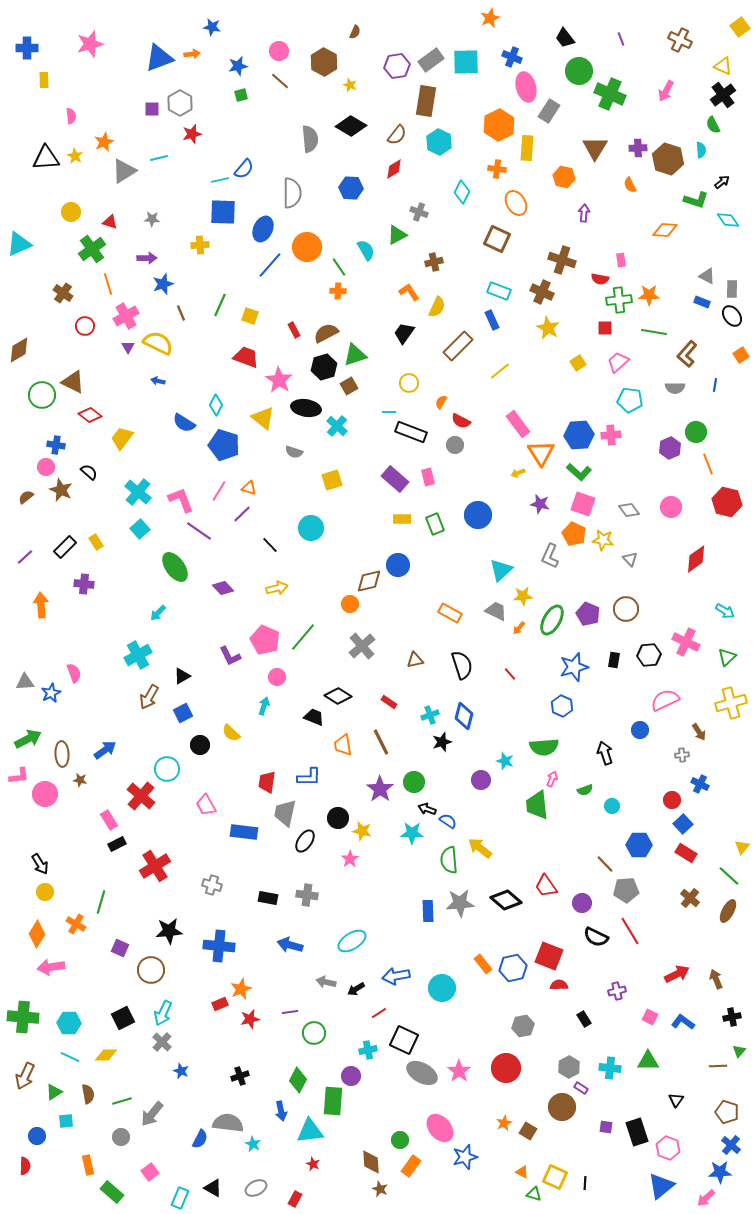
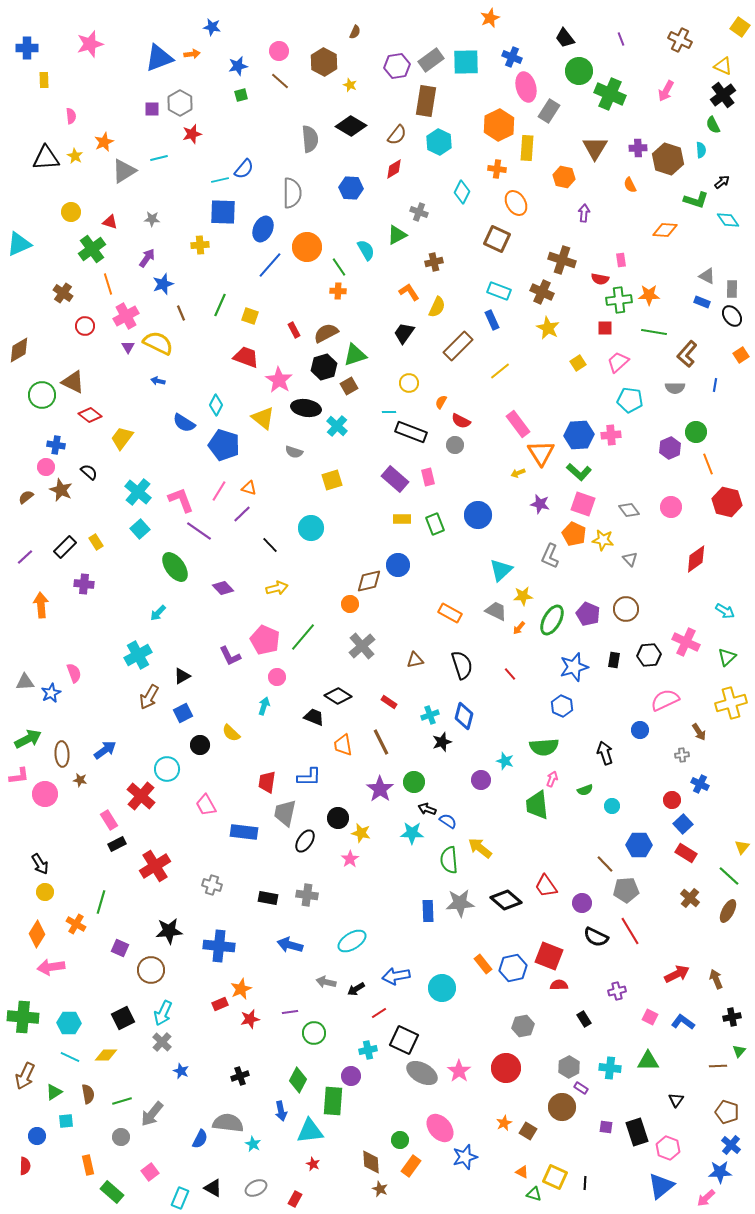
yellow square at (740, 27): rotated 18 degrees counterclockwise
purple arrow at (147, 258): rotated 54 degrees counterclockwise
yellow star at (362, 831): moved 1 px left, 2 px down
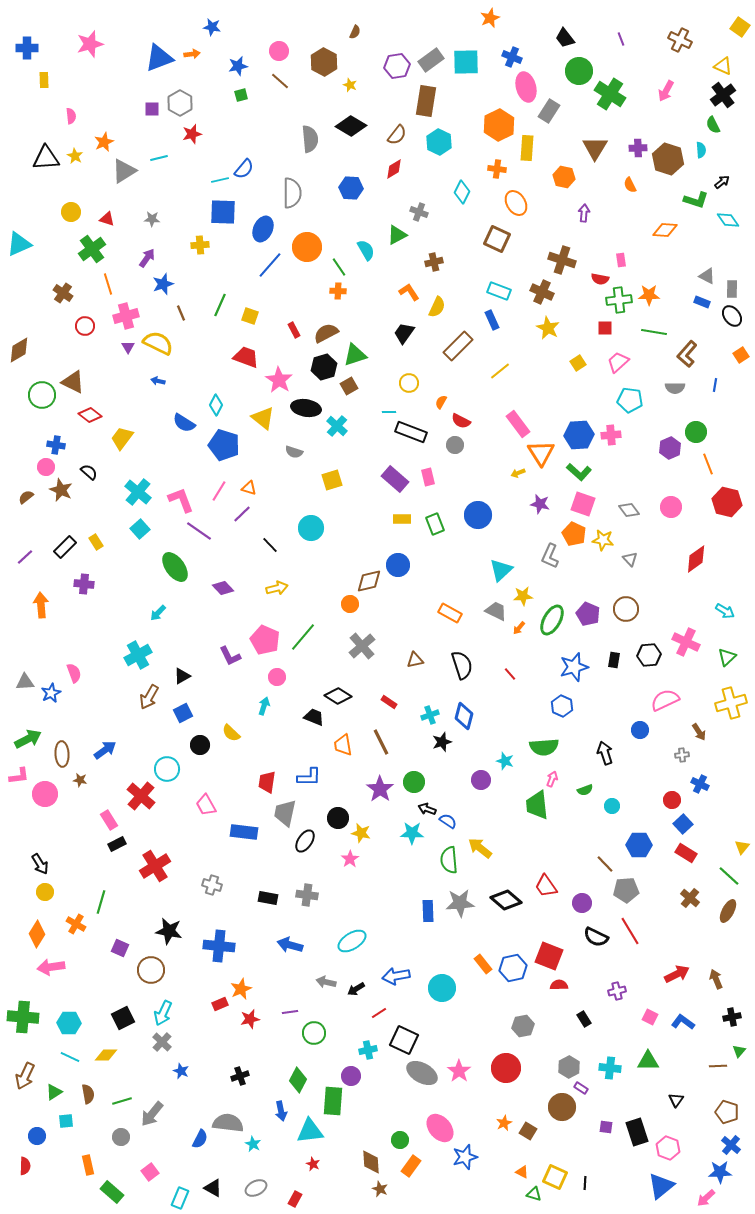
green cross at (610, 94): rotated 8 degrees clockwise
red triangle at (110, 222): moved 3 px left, 3 px up
pink cross at (126, 316): rotated 15 degrees clockwise
black star at (169, 931): rotated 16 degrees clockwise
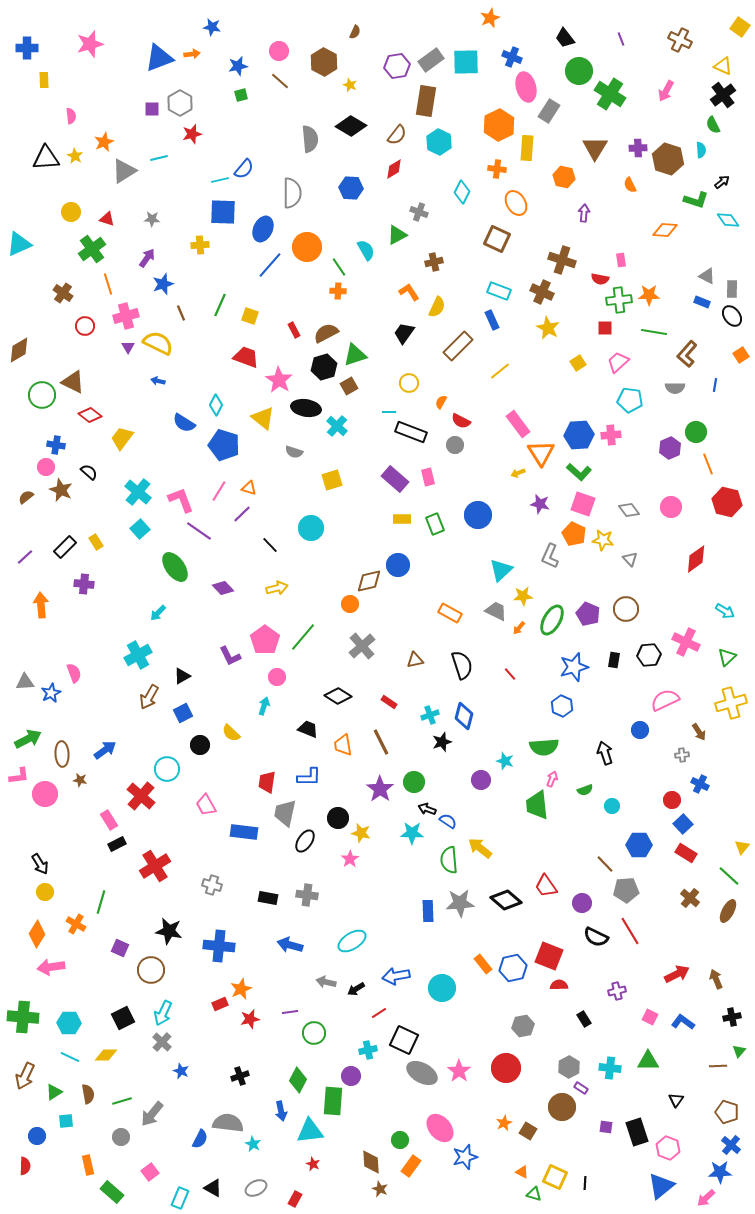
pink pentagon at (265, 640): rotated 12 degrees clockwise
black trapezoid at (314, 717): moved 6 px left, 12 px down
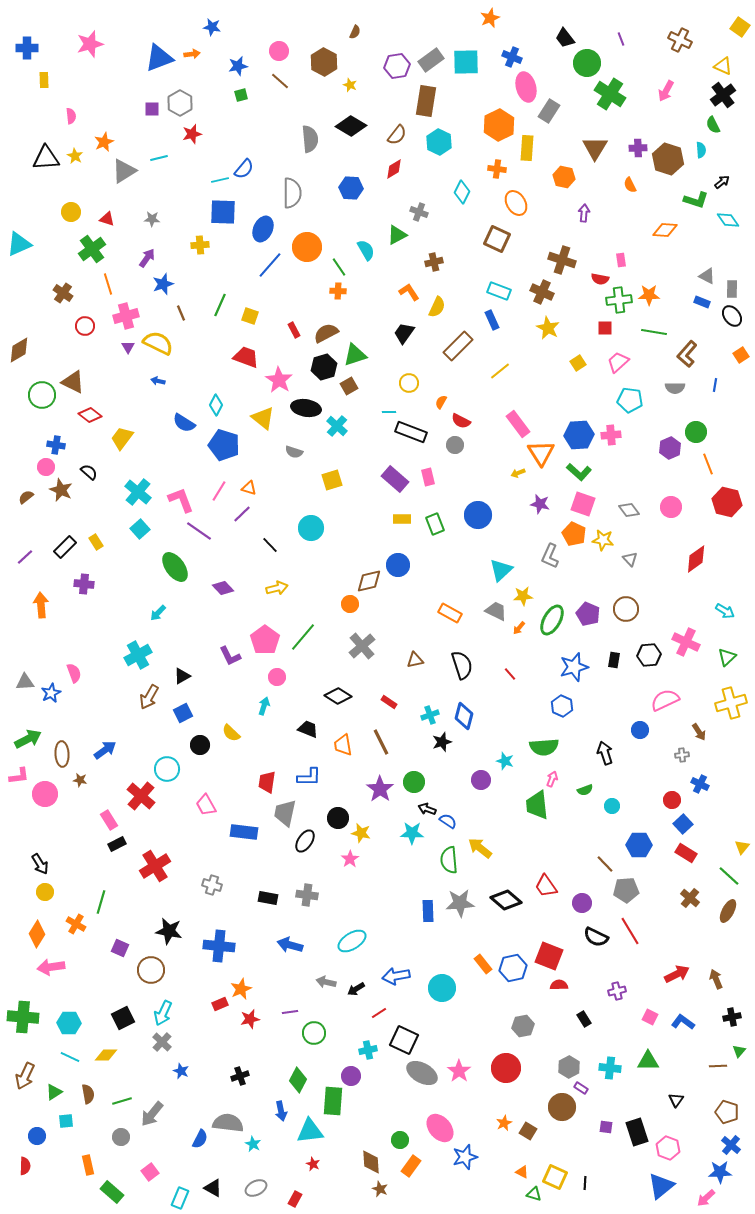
green circle at (579, 71): moved 8 px right, 8 px up
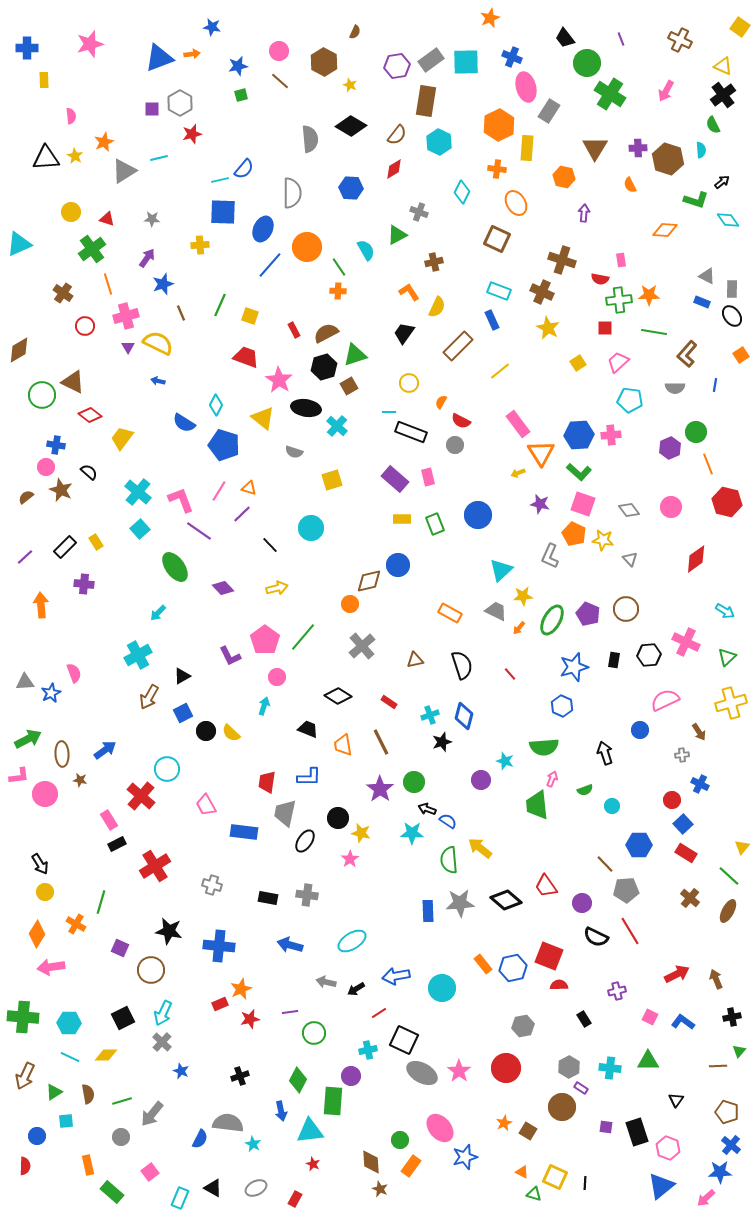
black circle at (200, 745): moved 6 px right, 14 px up
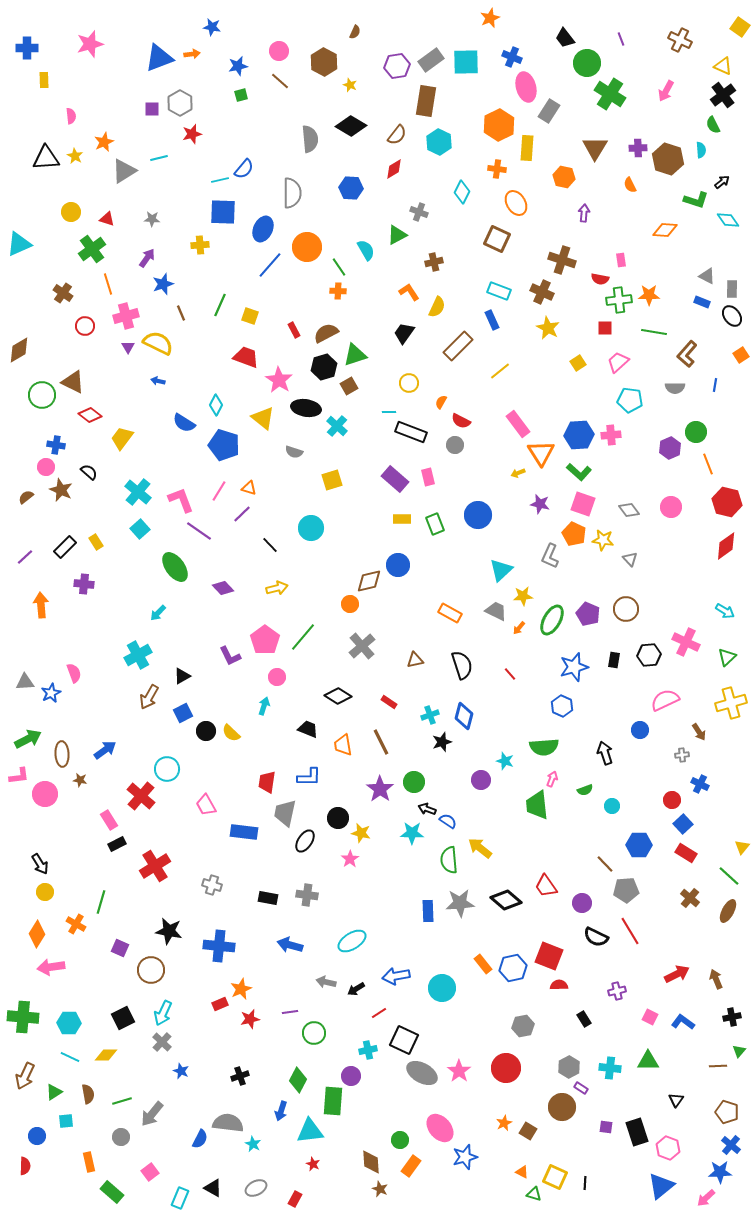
red diamond at (696, 559): moved 30 px right, 13 px up
blue arrow at (281, 1111): rotated 30 degrees clockwise
orange rectangle at (88, 1165): moved 1 px right, 3 px up
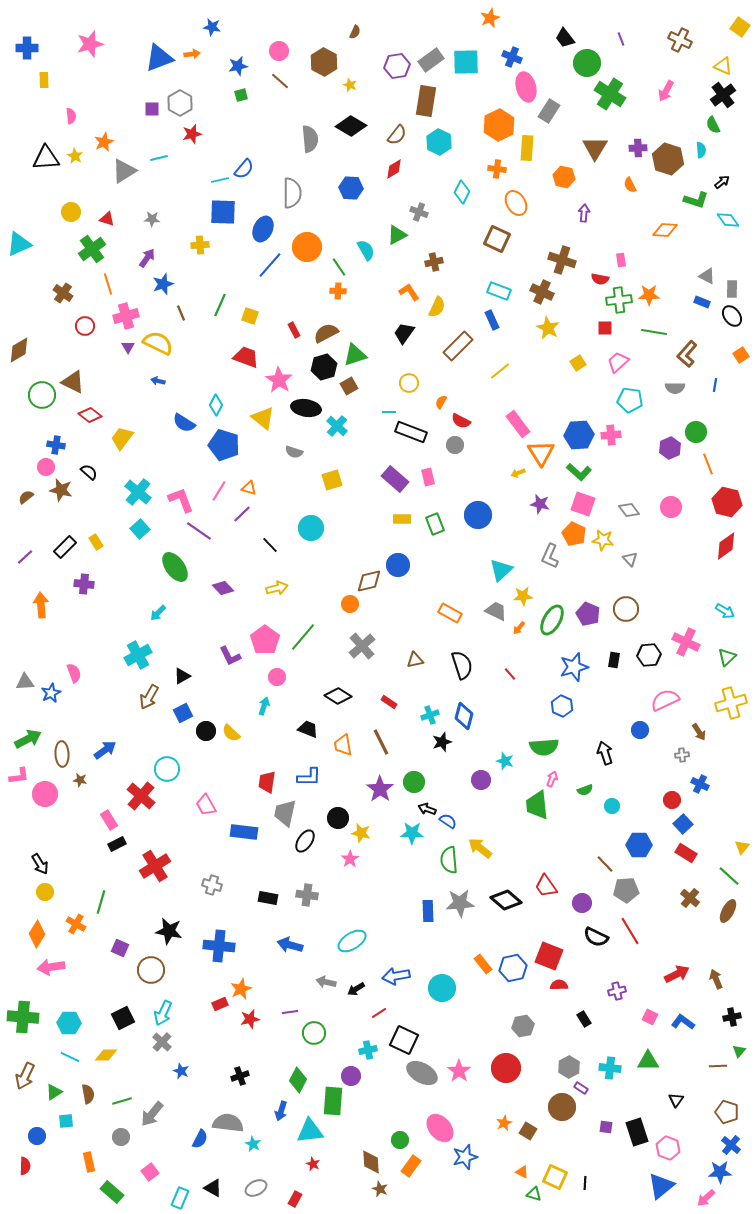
brown star at (61, 490): rotated 10 degrees counterclockwise
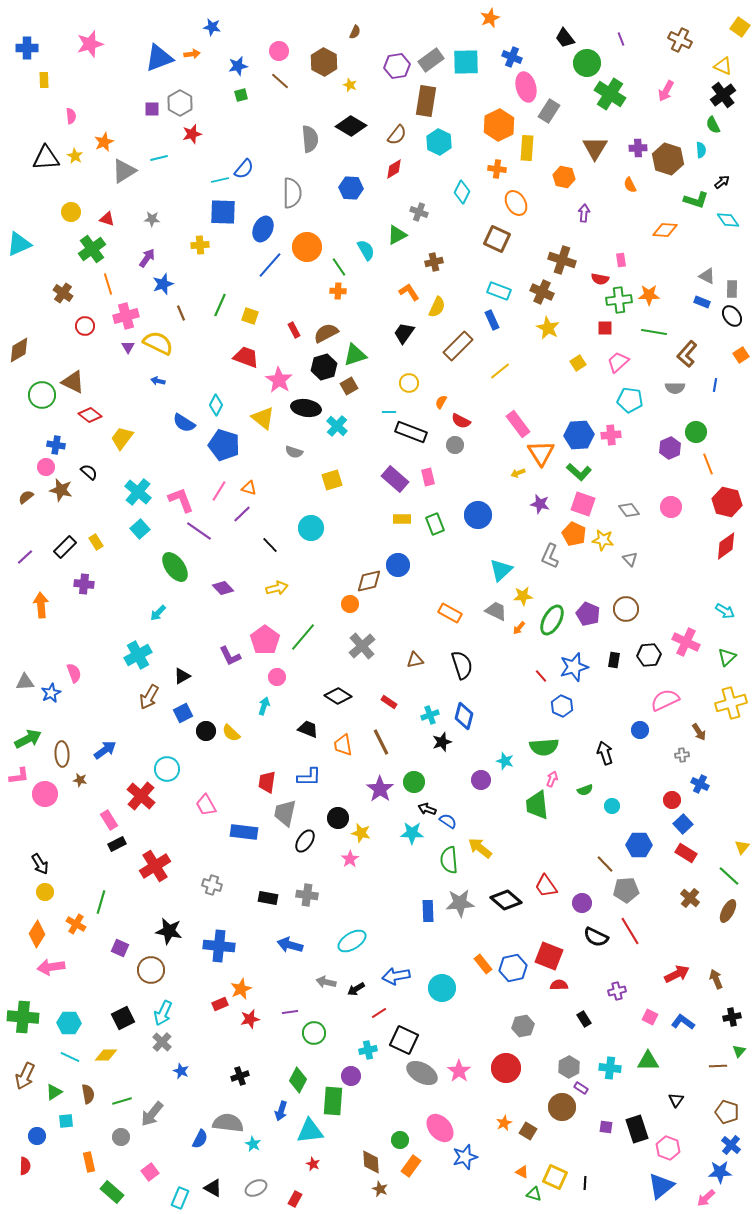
red line at (510, 674): moved 31 px right, 2 px down
black rectangle at (637, 1132): moved 3 px up
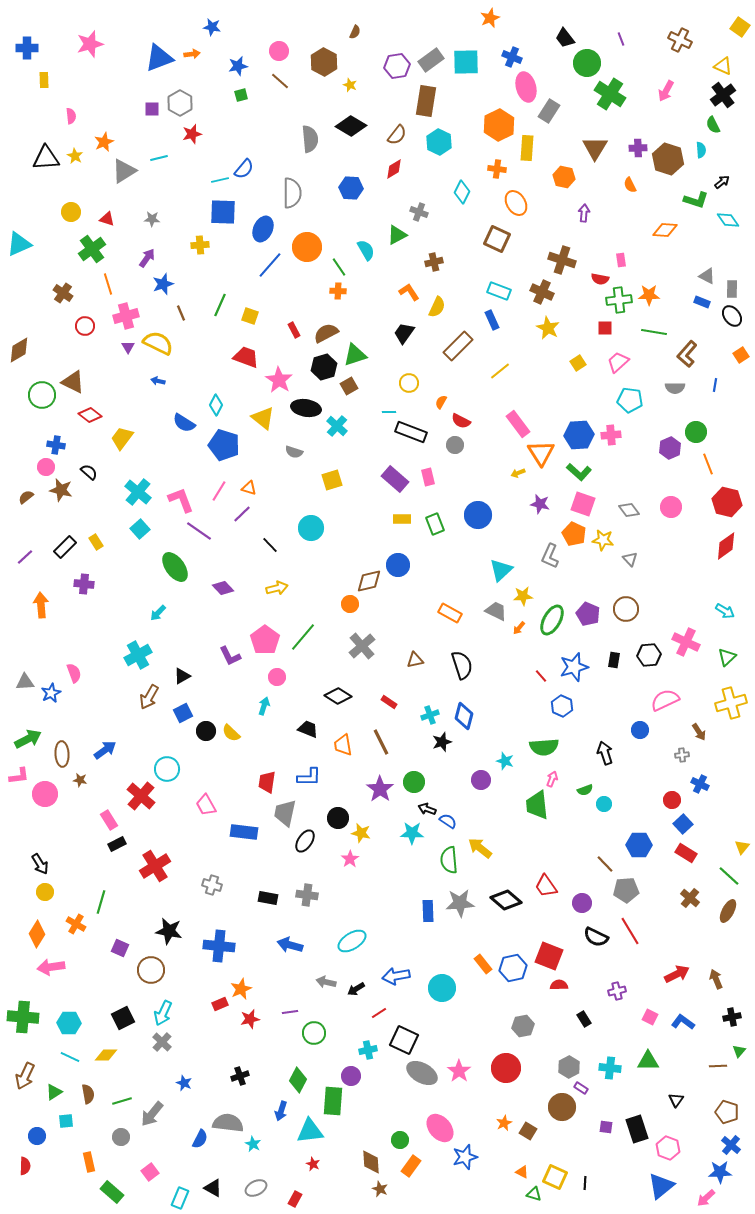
cyan circle at (612, 806): moved 8 px left, 2 px up
blue star at (181, 1071): moved 3 px right, 12 px down
